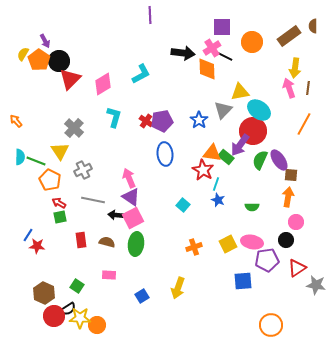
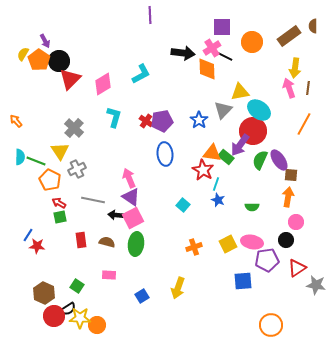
gray cross at (83, 170): moved 6 px left, 1 px up
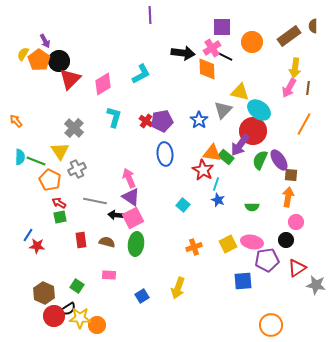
pink arrow at (289, 88): rotated 132 degrees counterclockwise
yellow triangle at (240, 92): rotated 24 degrees clockwise
gray line at (93, 200): moved 2 px right, 1 px down
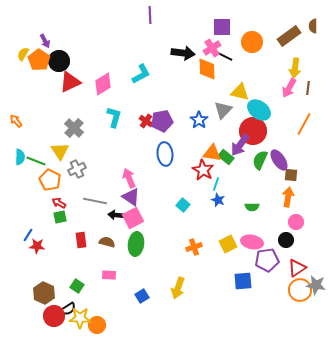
red triangle at (70, 79): moved 3 px down; rotated 20 degrees clockwise
orange circle at (271, 325): moved 29 px right, 35 px up
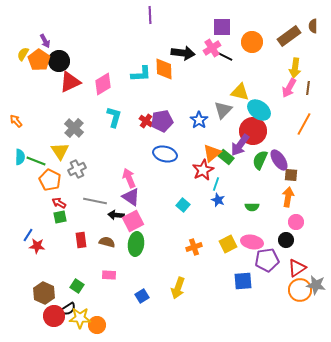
orange diamond at (207, 69): moved 43 px left
cyan L-shape at (141, 74): rotated 25 degrees clockwise
orange triangle at (212, 153): rotated 48 degrees counterclockwise
blue ellipse at (165, 154): rotated 70 degrees counterclockwise
red star at (203, 170): rotated 15 degrees clockwise
pink square at (133, 218): moved 3 px down
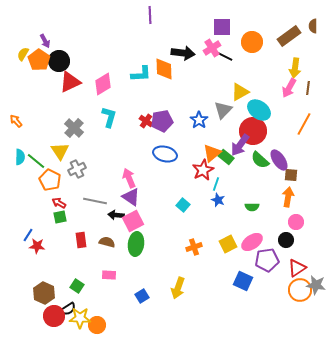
yellow triangle at (240, 92): rotated 42 degrees counterclockwise
cyan L-shape at (114, 117): moved 5 px left
green semicircle at (260, 160): rotated 72 degrees counterclockwise
green line at (36, 161): rotated 18 degrees clockwise
pink ellipse at (252, 242): rotated 45 degrees counterclockwise
blue square at (243, 281): rotated 30 degrees clockwise
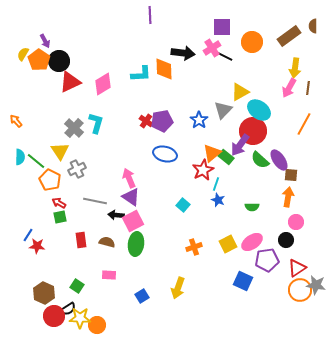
cyan L-shape at (109, 117): moved 13 px left, 6 px down
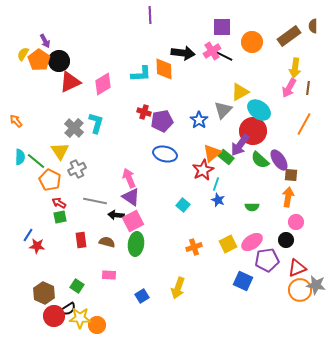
pink cross at (212, 48): moved 3 px down
red cross at (146, 121): moved 2 px left, 9 px up; rotated 16 degrees counterclockwise
red triangle at (297, 268): rotated 12 degrees clockwise
